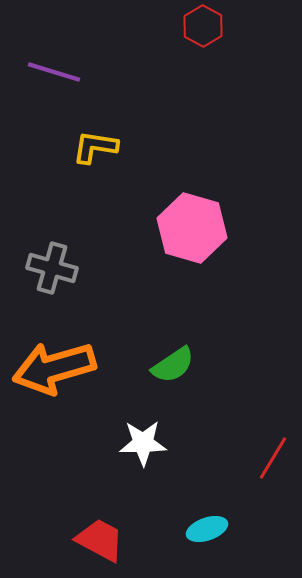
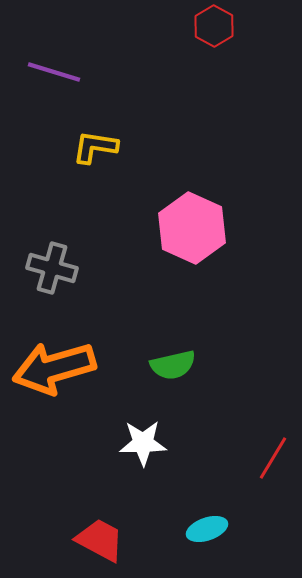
red hexagon: moved 11 px right
pink hexagon: rotated 8 degrees clockwise
green semicircle: rotated 21 degrees clockwise
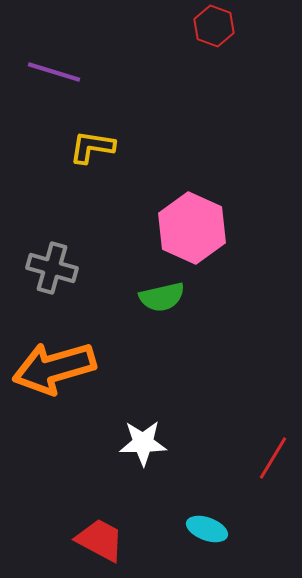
red hexagon: rotated 9 degrees counterclockwise
yellow L-shape: moved 3 px left
green semicircle: moved 11 px left, 68 px up
cyan ellipse: rotated 39 degrees clockwise
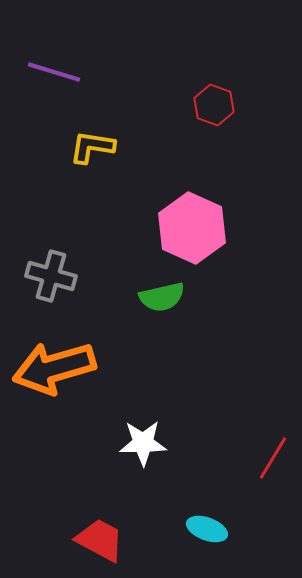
red hexagon: moved 79 px down
gray cross: moved 1 px left, 8 px down
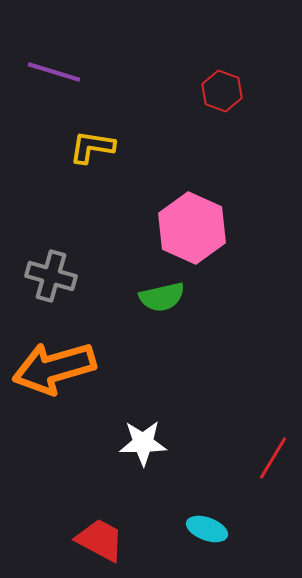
red hexagon: moved 8 px right, 14 px up
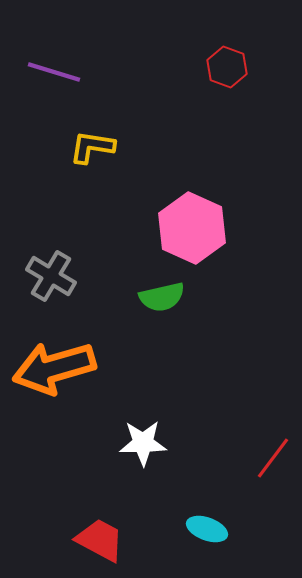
red hexagon: moved 5 px right, 24 px up
gray cross: rotated 15 degrees clockwise
red line: rotated 6 degrees clockwise
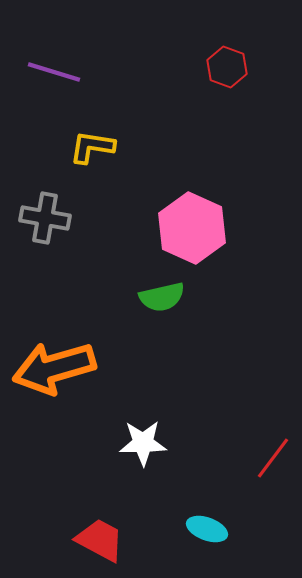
gray cross: moved 6 px left, 58 px up; rotated 21 degrees counterclockwise
